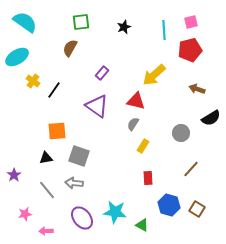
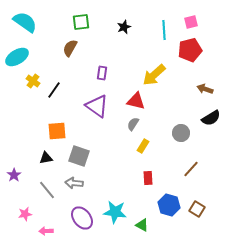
purple rectangle: rotated 32 degrees counterclockwise
brown arrow: moved 8 px right
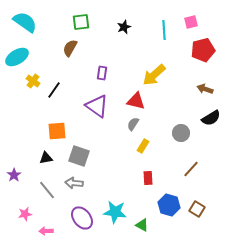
red pentagon: moved 13 px right
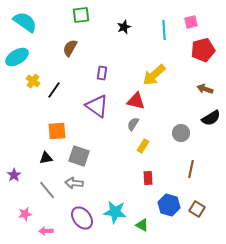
green square: moved 7 px up
brown line: rotated 30 degrees counterclockwise
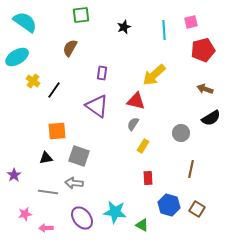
gray line: moved 1 px right, 2 px down; rotated 42 degrees counterclockwise
pink arrow: moved 3 px up
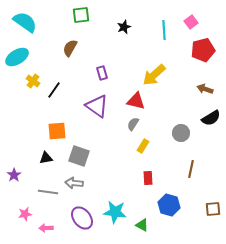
pink square: rotated 24 degrees counterclockwise
purple rectangle: rotated 24 degrees counterclockwise
brown square: moved 16 px right; rotated 35 degrees counterclockwise
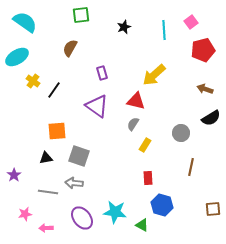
yellow rectangle: moved 2 px right, 1 px up
brown line: moved 2 px up
blue hexagon: moved 7 px left
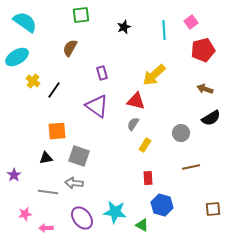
brown line: rotated 66 degrees clockwise
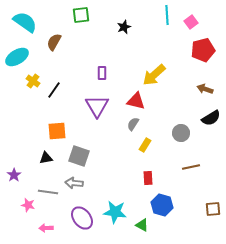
cyan line: moved 3 px right, 15 px up
brown semicircle: moved 16 px left, 6 px up
purple rectangle: rotated 16 degrees clockwise
purple triangle: rotated 25 degrees clockwise
pink star: moved 3 px right, 9 px up; rotated 24 degrees clockwise
